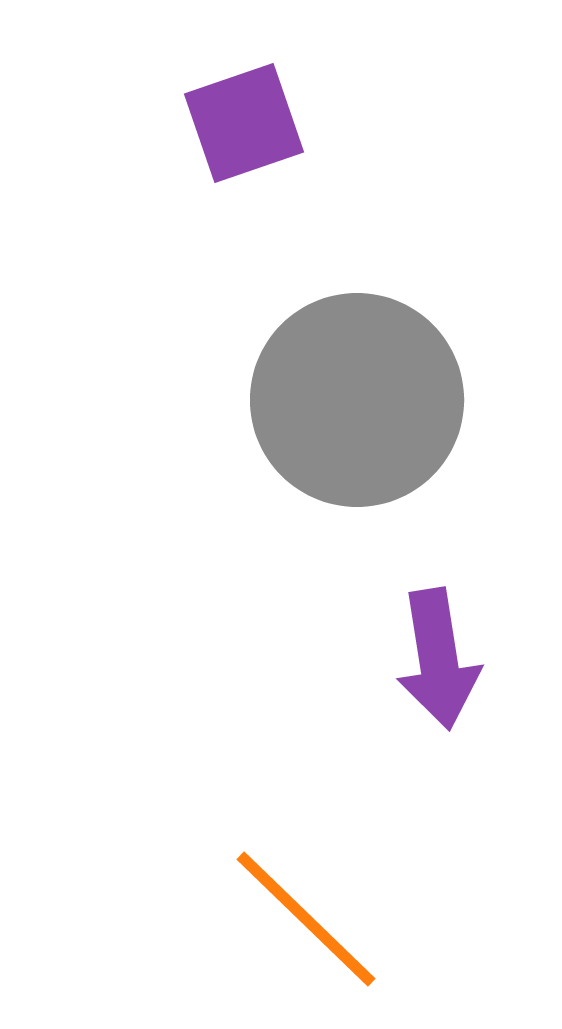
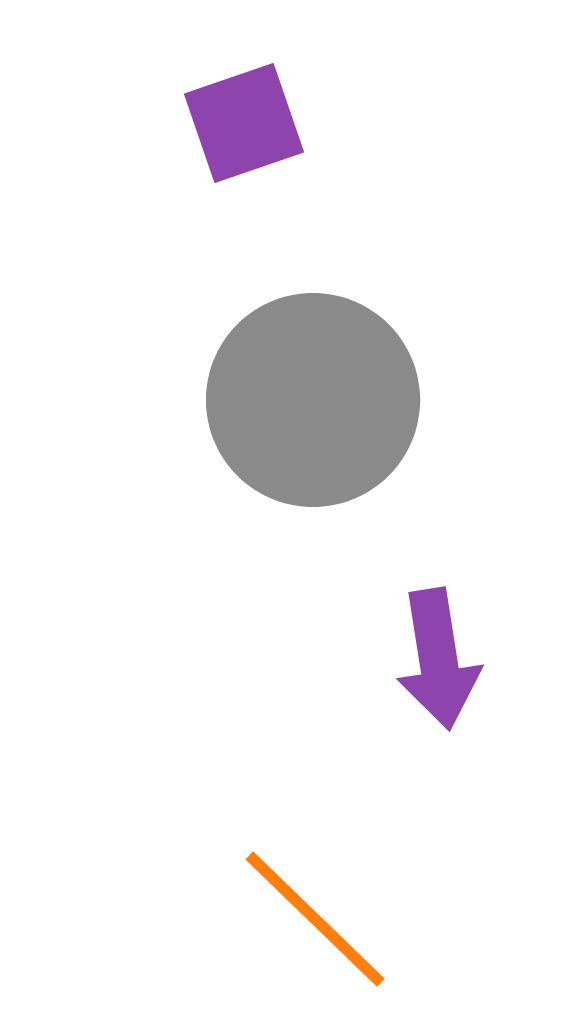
gray circle: moved 44 px left
orange line: moved 9 px right
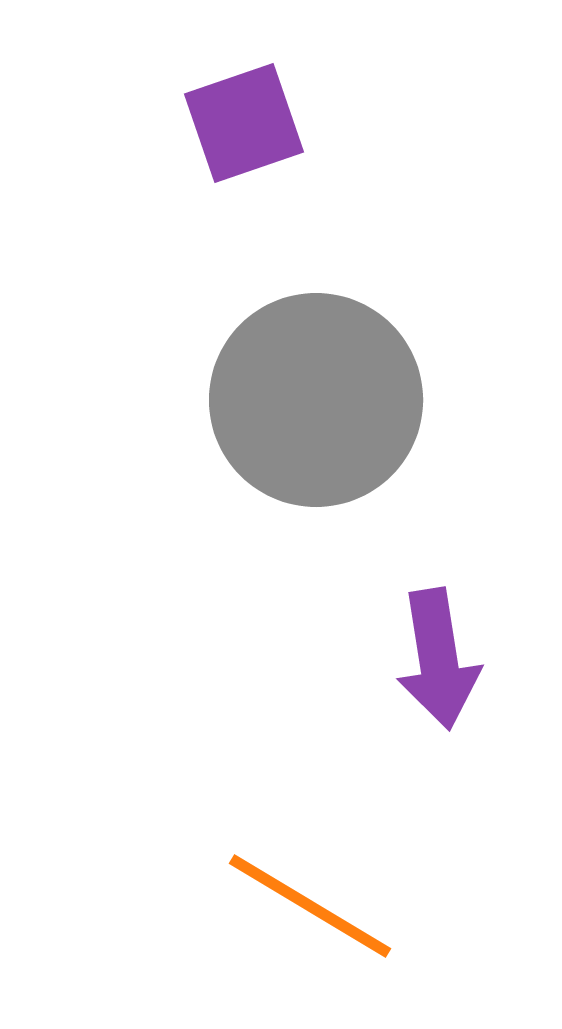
gray circle: moved 3 px right
orange line: moved 5 px left, 13 px up; rotated 13 degrees counterclockwise
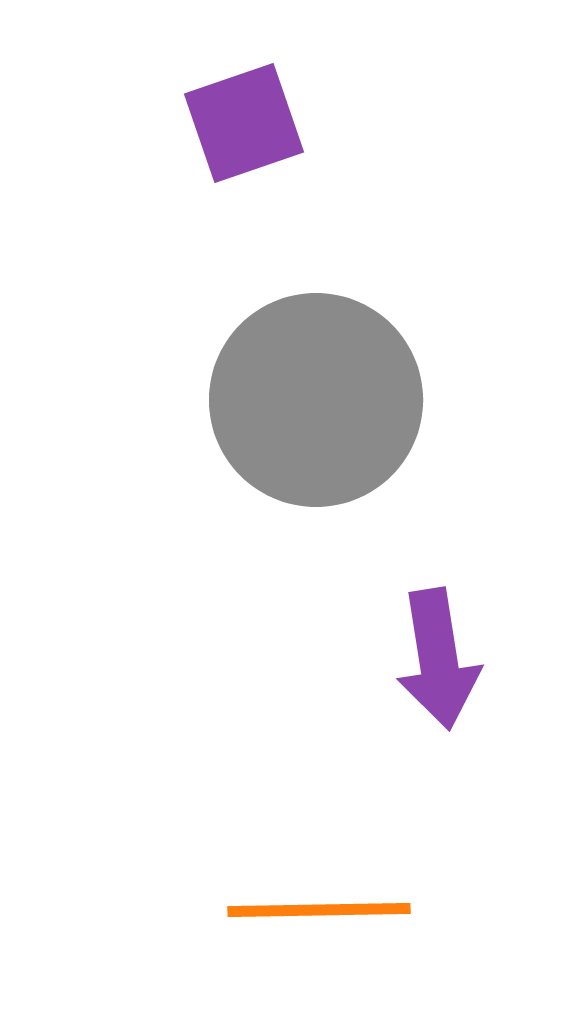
orange line: moved 9 px right, 4 px down; rotated 32 degrees counterclockwise
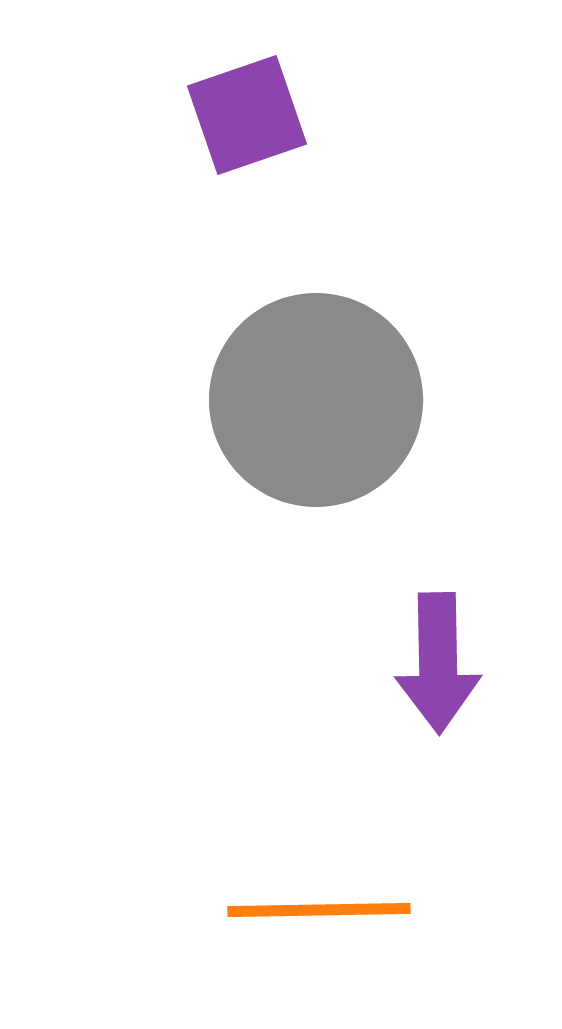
purple square: moved 3 px right, 8 px up
purple arrow: moved 4 px down; rotated 8 degrees clockwise
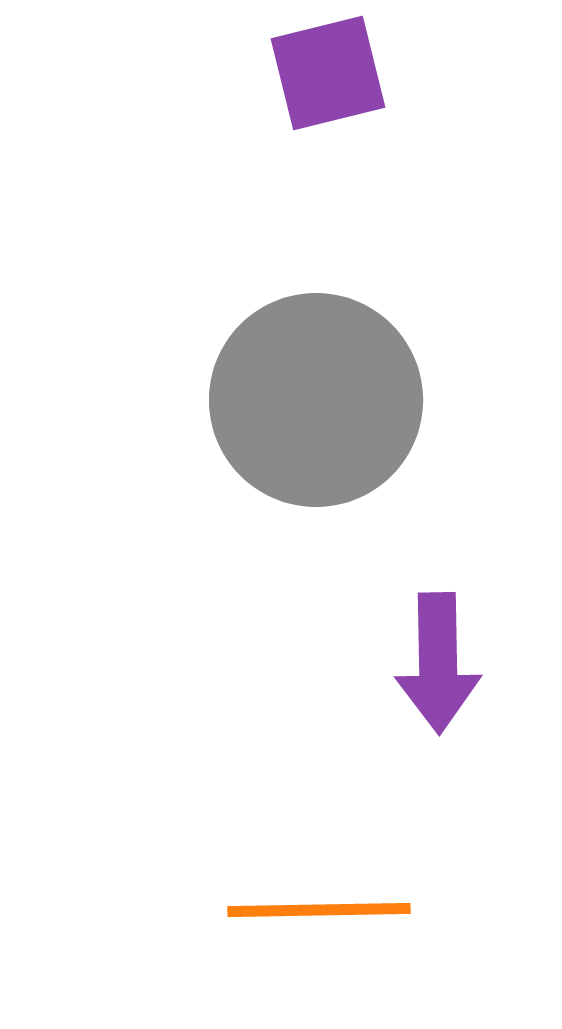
purple square: moved 81 px right, 42 px up; rotated 5 degrees clockwise
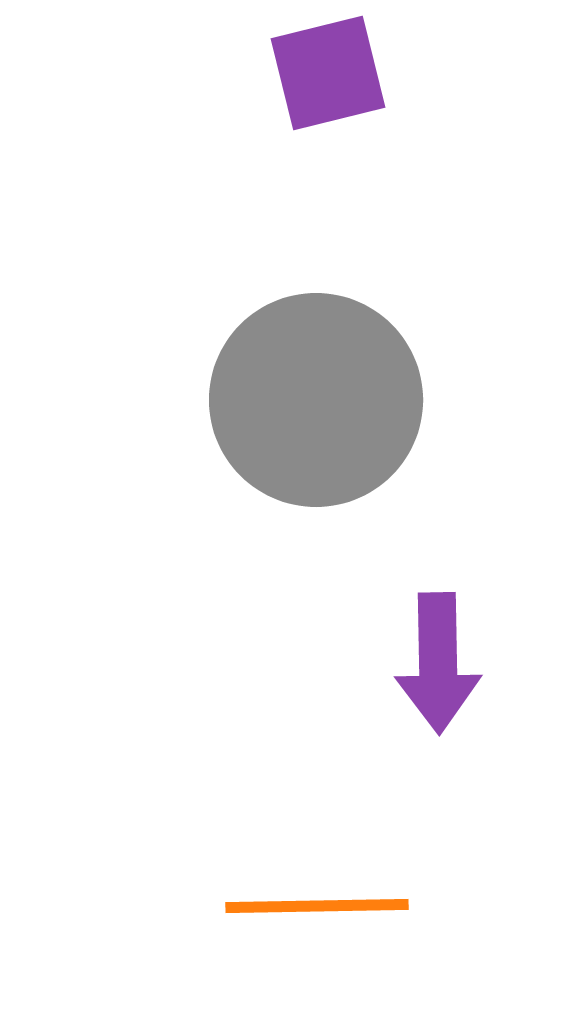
orange line: moved 2 px left, 4 px up
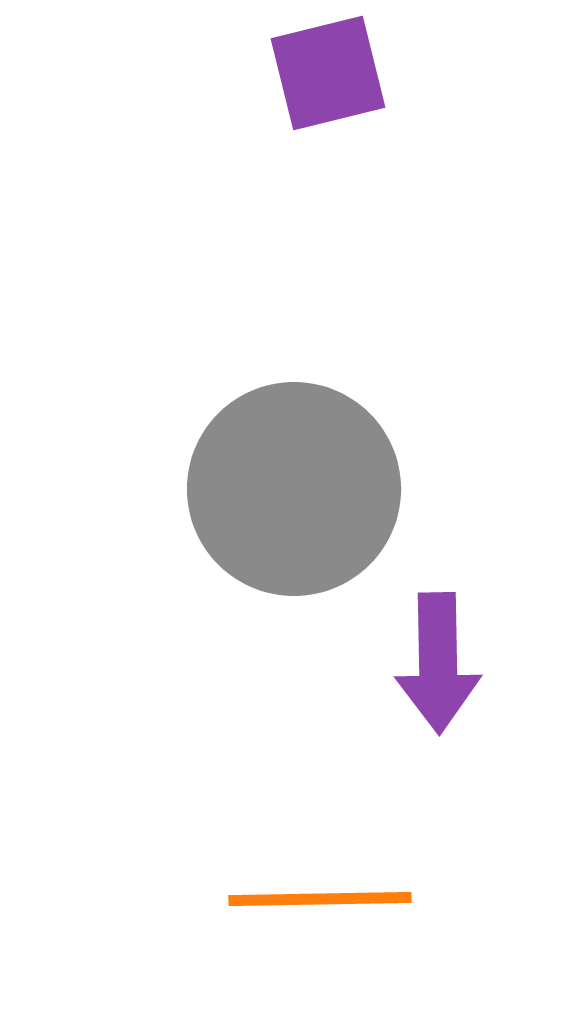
gray circle: moved 22 px left, 89 px down
orange line: moved 3 px right, 7 px up
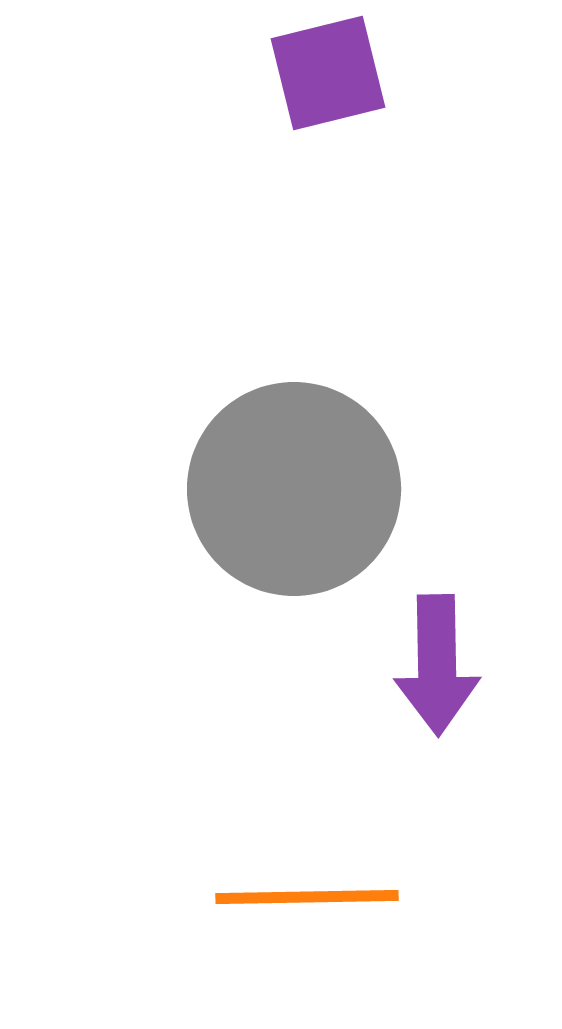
purple arrow: moved 1 px left, 2 px down
orange line: moved 13 px left, 2 px up
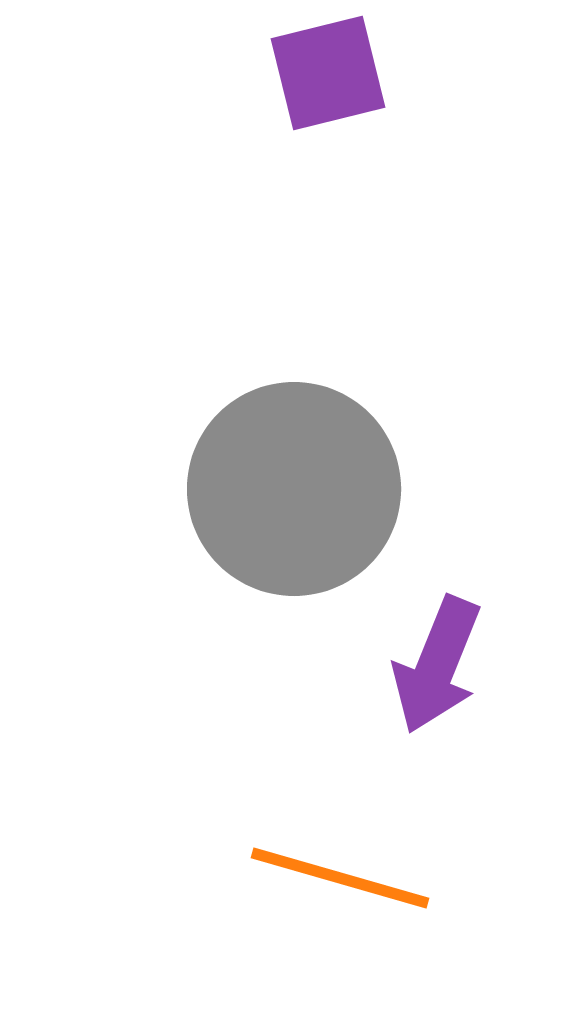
purple arrow: rotated 23 degrees clockwise
orange line: moved 33 px right, 19 px up; rotated 17 degrees clockwise
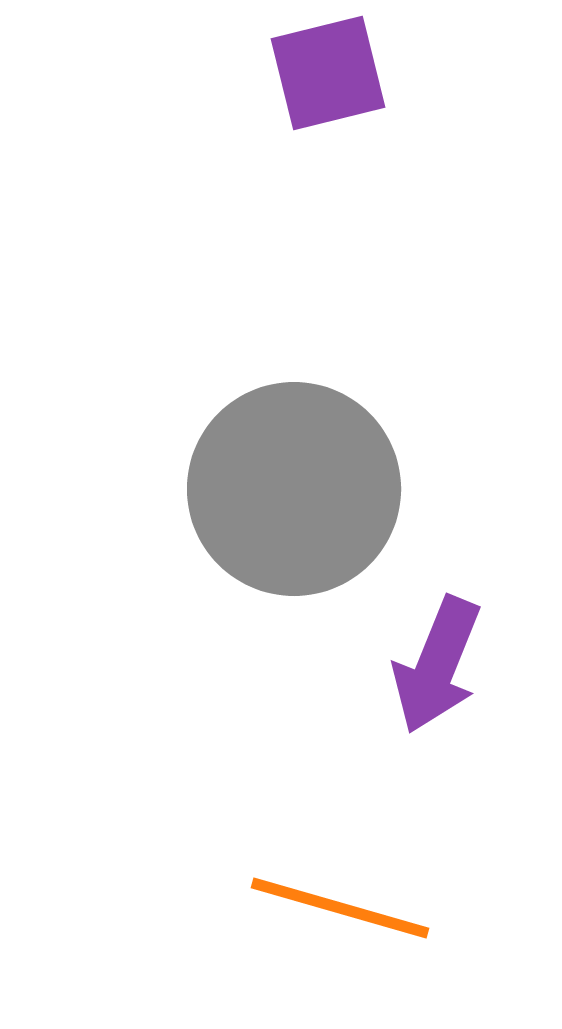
orange line: moved 30 px down
